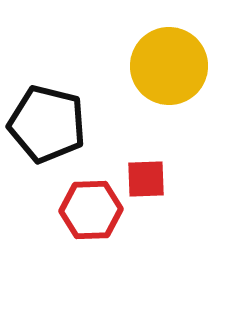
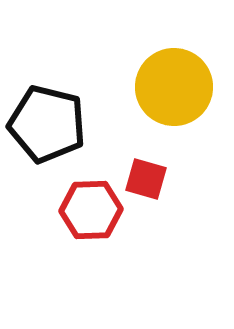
yellow circle: moved 5 px right, 21 px down
red square: rotated 18 degrees clockwise
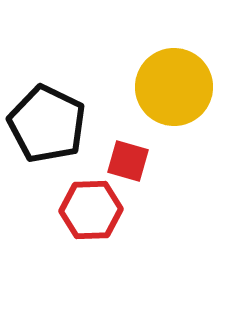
black pentagon: rotated 12 degrees clockwise
red square: moved 18 px left, 18 px up
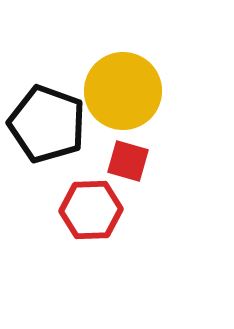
yellow circle: moved 51 px left, 4 px down
black pentagon: rotated 6 degrees counterclockwise
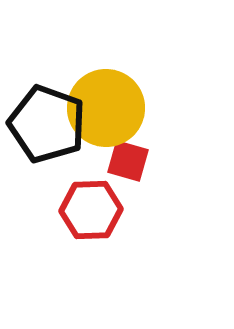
yellow circle: moved 17 px left, 17 px down
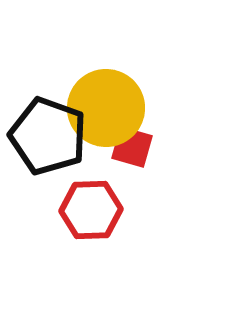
black pentagon: moved 1 px right, 12 px down
red square: moved 4 px right, 14 px up
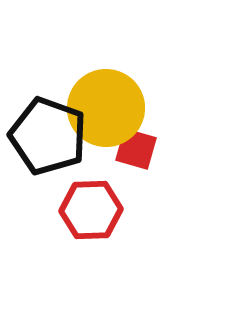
red square: moved 4 px right, 2 px down
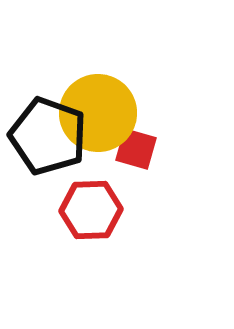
yellow circle: moved 8 px left, 5 px down
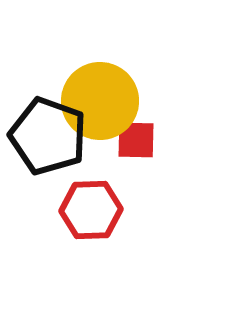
yellow circle: moved 2 px right, 12 px up
red square: moved 9 px up; rotated 15 degrees counterclockwise
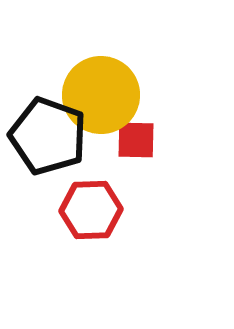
yellow circle: moved 1 px right, 6 px up
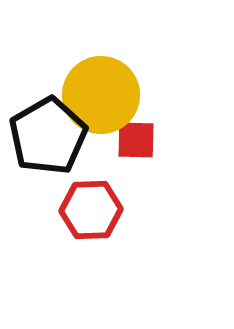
black pentagon: rotated 22 degrees clockwise
